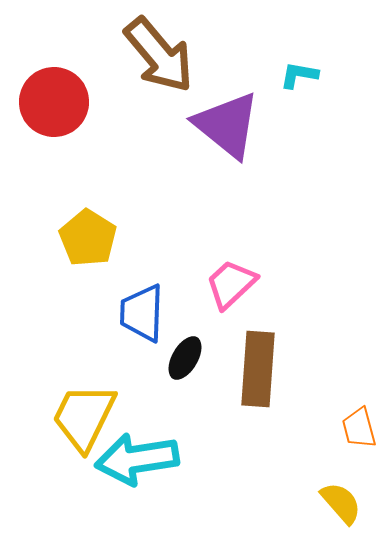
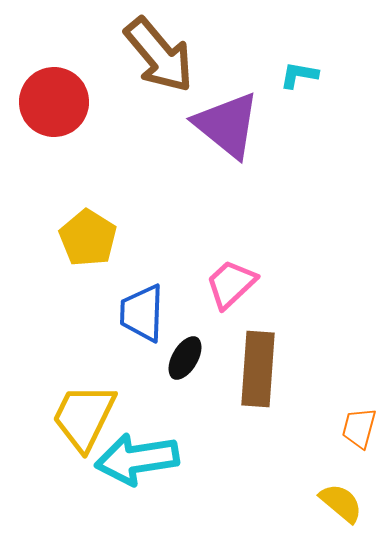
orange trapezoid: rotated 30 degrees clockwise
yellow semicircle: rotated 9 degrees counterclockwise
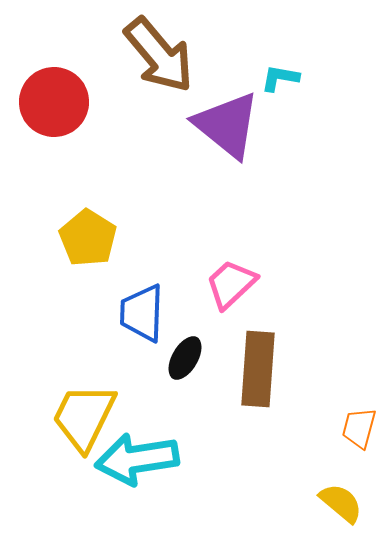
cyan L-shape: moved 19 px left, 3 px down
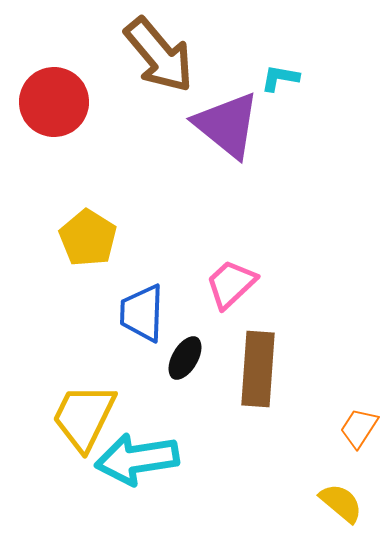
orange trapezoid: rotated 18 degrees clockwise
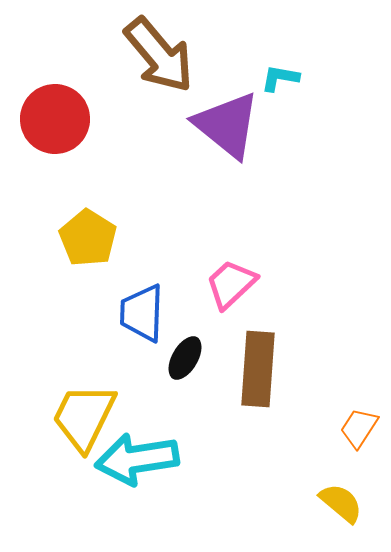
red circle: moved 1 px right, 17 px down
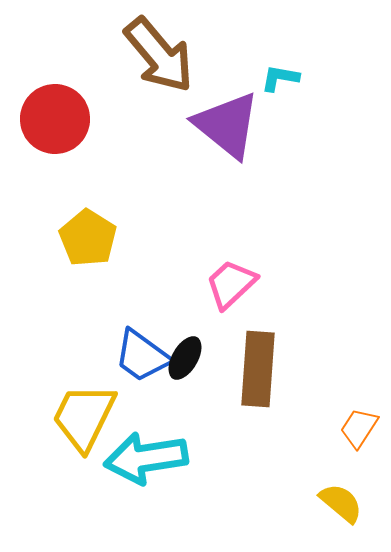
blue trapezoid: moved 43 px down; rotated 56 degrees counterclockwise
cyan arrow: moved 9 px right, 1 px up
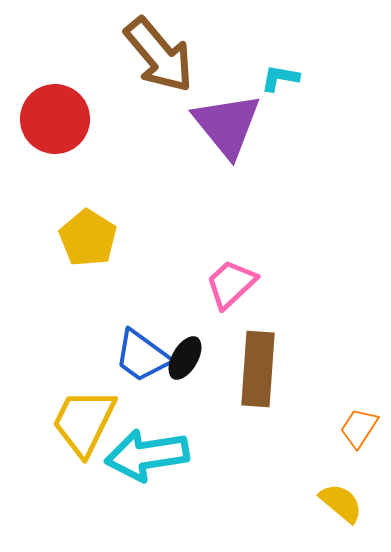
purple triangle: rotated 12 degrees clockwise
yellow trapezoid: moved 5 px down
cyan arrow: moved 1 px right, 3 px up
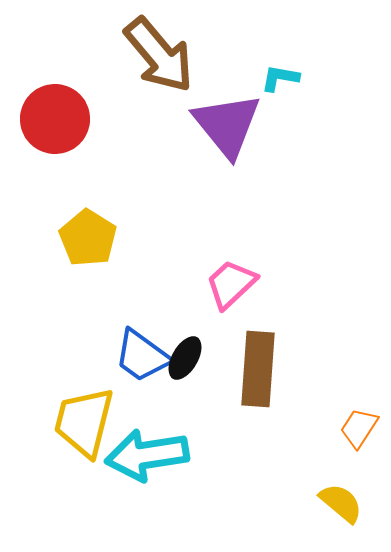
yellow trapezoid: rotated 12 degrees counterclockwise
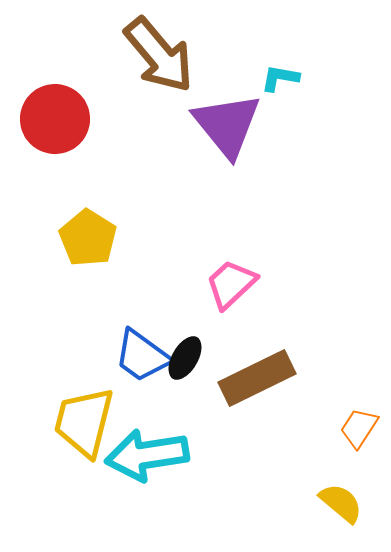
brown rectangle: moved 1 px left, 9 px down; rotated 60 degrees clockwise
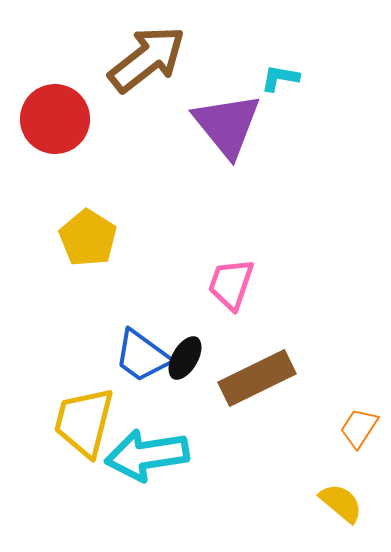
brown arrow: moved 12 px left, 4 px down; rotated 88 degrees counterclockwise
pink trapezoid: rotated 28 degrees counterclockwise
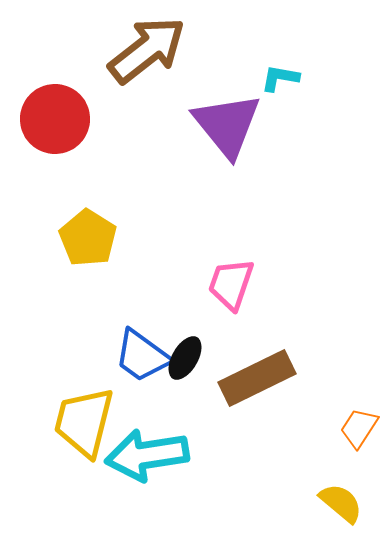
brown arrow: moved 9 px up
